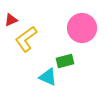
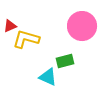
red triangle: moved 1 px left, 6 px down
pink circle: moved 2 px up
yellow L-shape: rotated 52 degrees clockwise
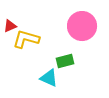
cyan triangle: moved 1 px right, 1 px down
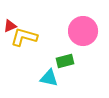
pink circle: moved 1 px right, 5 px down
yellow L-shape: moved 2 px left, 2 px up
cyan triangle: rotated 12 degrees counterclockwise
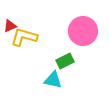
green rectangle: rotated 12 degrees counterclockwise
cyan triangle: moved 4 px right, 2 px down
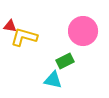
red triangle: rotated 32 degrees clockwise
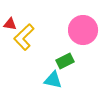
red triangle: moved 2 px up
pink circle: moved 1 px up
yellow L-shape: rotated 60 degrees counterclockwise
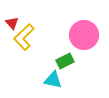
red triangle: moved 2 px right, 1 px up; rotated 40 degrees clockwise
pink circle: moved 1 px right, 5 px down
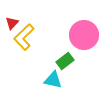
red triangle: rotated 24 degrees clockwise
green rectangle: rotated 12 degrees counterclockwise
